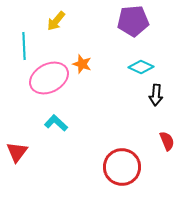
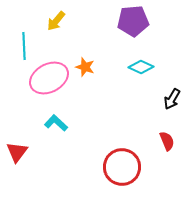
orange star: moved 3 px right, 3 px down
black arrow: moved 16 px right, 4 px down; rotated 25 degrees clockwise
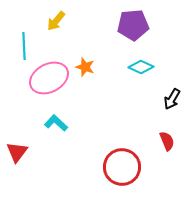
purple pentagon: moved 4 px down
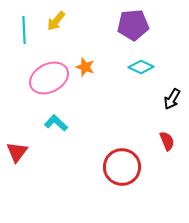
cyan line: moved 16 px up
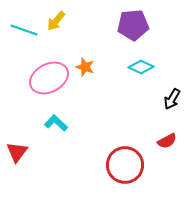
cyan line: rotated 68 degrees counterclockwise
red semicircle: rotated 84 degrees clockwise
red circle: moved 3 px right, 2 px up
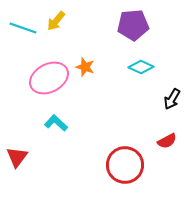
cyan line: moved 1 px left, 2 px up
red triangle: moved 5 px down
